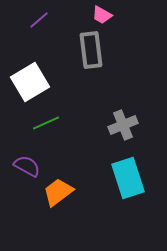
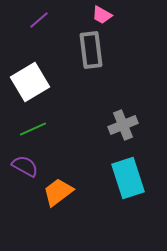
green line: moved 13 px left, 6 px down
purple semicircle: moved 2 px left
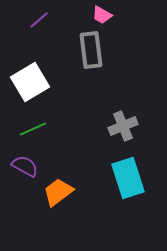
gray cross: moved 1 px down
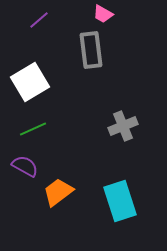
pink trapezoid: moved 1 px right, 1 px up
cyan rectangle: moved 8 px left, 23 px down
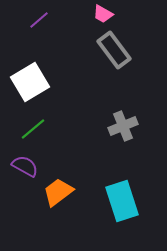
gray rectangle: moved 23 px right; rotated 30 degrees counterclockwise
green line: rotated 16 degrees counterclockwise
cyan rectangle: moved 2 px right
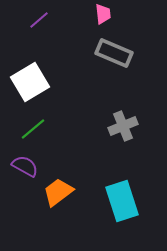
pink trapezoid: rotated 125 degrees counterclockwise
gray rectangle: moved 3 px down; rotated 30 degrees counterclockwise
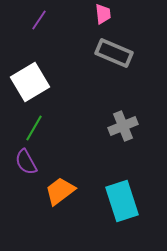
purple line: rotated 15 degrees counterclockwise
green line: moved 1 px right, 1 px up; rotated 20 degrees counterclockwise
purple semicircle: moved 1 px right, 4 px up; rotated 148 degrees counterclockwise
orange trapezoid: moved 2 px right, 1 px up
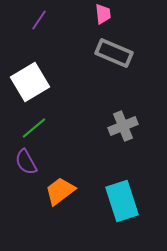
green line: rotated 20 degrees clockwise
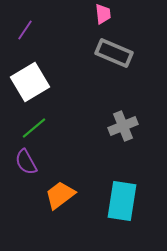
purple line: moved 14 px left, 10 px down
orange trapezoid: moved 4 px down
cyan rectangle: rotated 27 degrees clockwise
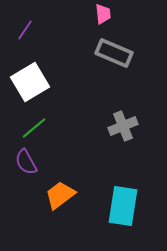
cyan rectangle: moved 1 px right, 5 px down
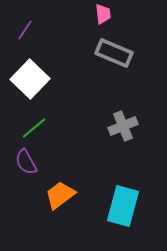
white square: moved 3 px up; rotated 15 degrees counterclockwise
cyan rectangle: rotated 6 degrees clockwise
